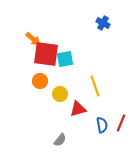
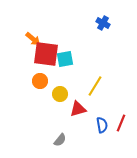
yellow line: rotated 50 degrees clockwise
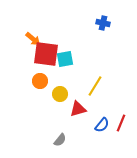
blue cross: rotated 16 degrees counterclockwise
blue semicircle: rotated 49 degrees clockwise
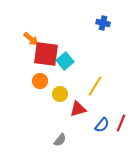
orange arrow: moved 2 px left
cyan square: moved 2 px down; rotated 30 degrees counterclockwise
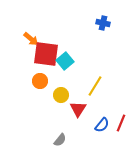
yellow circle: moved 1 px right, 1 px down
red triangle: rotated 42 degrees counterclockwise
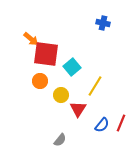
cyan square: moved 7 px right, 6 px down
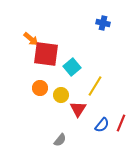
orange circle: moved 7 px down
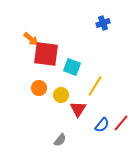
blue cross: rotated 32 degrees counterclockwise
cyan square: rotated 30 degrees counterclockwise
orange circle: moved 1 px left
red line: rotated 18 degrees clockwise
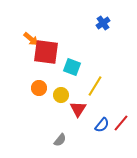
blue cross: rotated 16 degrees counterclockwise
red square: moved 2 px up
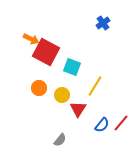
orange arrow: rotated 14 degrees counterclockwise
red square: rotated 20 degrees clockwise
yellow circle: moved 1 px right
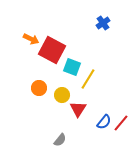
red square: moved 6 px right, 2 px up
yellow line: moved 7 px left, 7 px up
blue semicircle: moved 2 px right, 3 px up
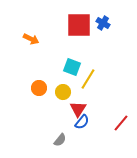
blue cross: rotated 24 degrees counterclockwise
red square: moved 27 px right, 25 px up; rotated 28 degrees counterclockwise
yellow circle: moved 1 px right, 3 px up
blue semicircle: moved 22 px left
